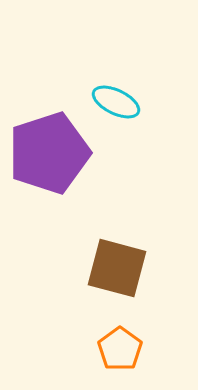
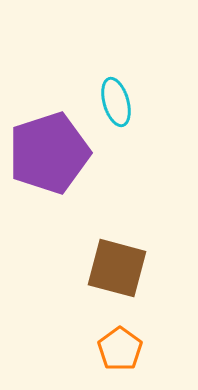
cyan ellipse: rotated 48 degrees clockwise
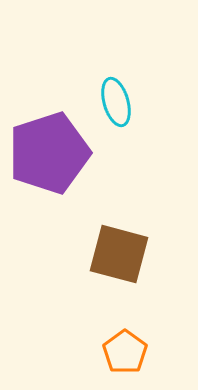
brown square: moved 2 px right, 14 px up
orange pentagon: moved 5 px right, 3 px down
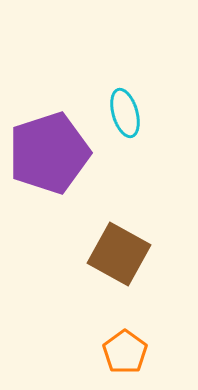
cyan ellipse: moved 9 px right, 11 px down
brown square: rotated 14 degrees clockwise
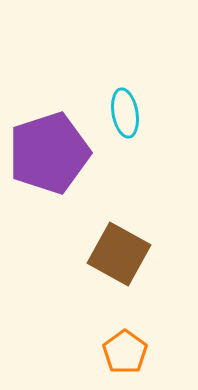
cyan ellipse: rotated 6 degrees clockwise
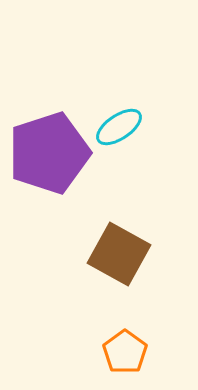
cyan ellipse: moved 6 px left, 14 px down; rotated 66 degrees clockwise
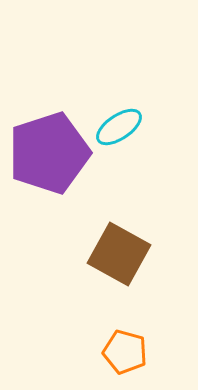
orange pentagon: rotated 21 degrees counterclockwise
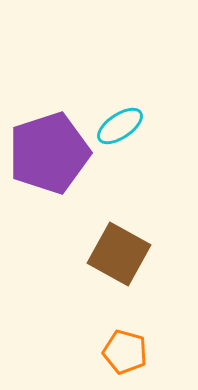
cyan ellipse: moved 1 px right, 1 px up
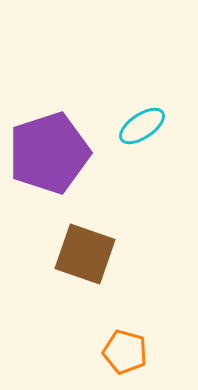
cyan ellipse: moved 22 px right
brown square: moved 34 px left; rotated 10 degrees counterclockwise
